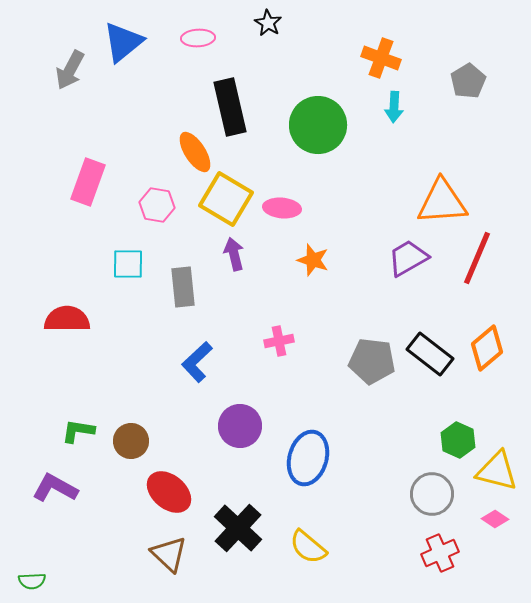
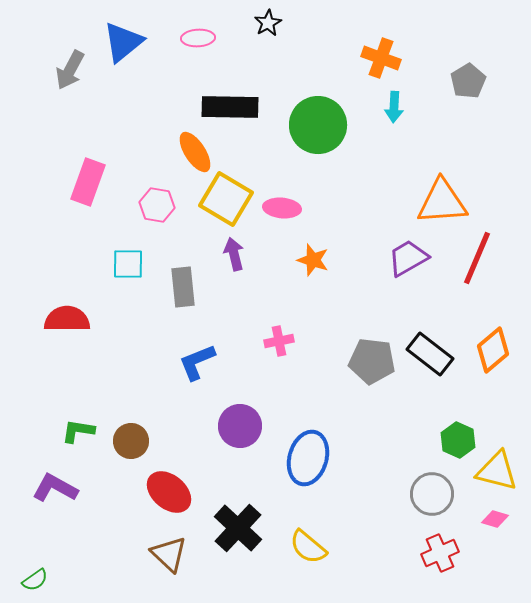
black star at (268, 23): rotated 12 degrees clockwise
black rectangle at (230, 107): rotated 76 degrees counterclockwise
orange diamond at (487, 348): moved 6 px right, 2 px down
blue L-shape at (197, 362): rotated 21 degrees clockwise
pink diamond at (495, 519): rotated 16 degrees counterclockwise
green semicircle at (32, 581): moved 3 px right, 1 px up; rotated 32 degrees counterclockwise
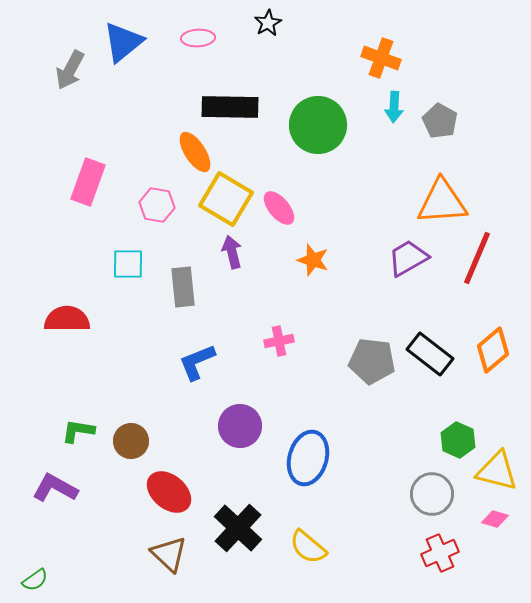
gray pentagon at (468, 81): moved 28 px left, 40 px down; rotated 12 degrees counterclockwise
pink ellipse at (282, 208): moved 3 px left; rotated 45 degrees clockwise
purple arrow at (234, 254): moved 2 px left, 2 px up
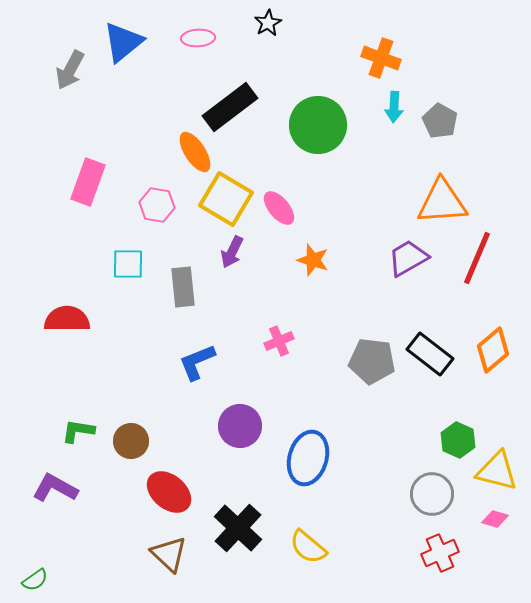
black rectangle at (230, 107): rotated 38 degrees counterclockwise
purple arrow at (232, 252): rotated 140 degrees counterclockwise
pink cross at (279, 341): rotated 12 degrees counterclockwise
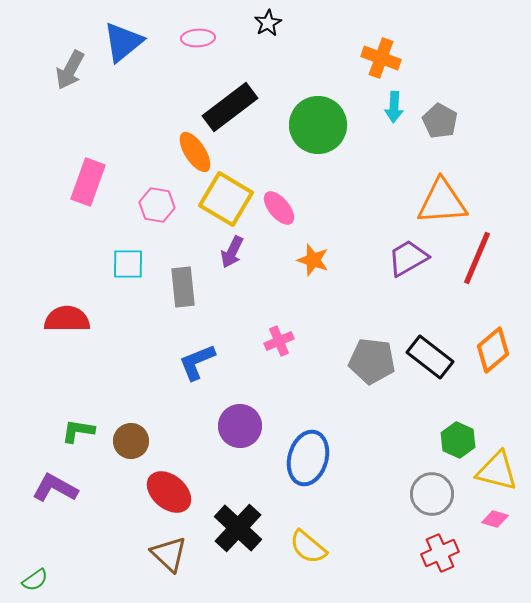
black rectangle at (430, 354): moved 3 px down
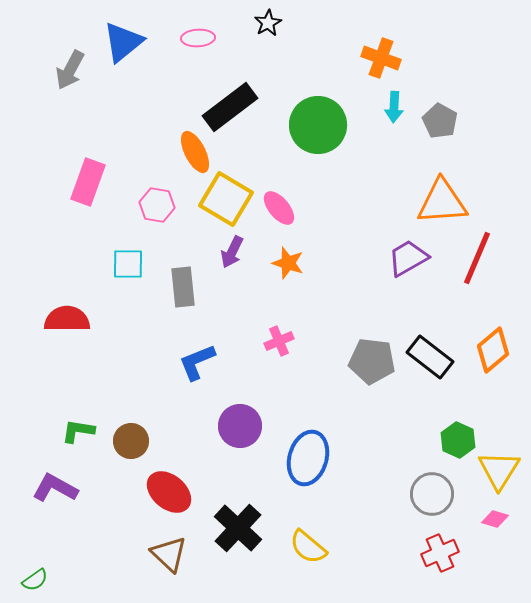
orange ellipse at (195, 152): rotated 6 degrees clockwise
orange star at (313, 260): moved 25 px left, 3 px down
yellow triangle at (497, 471): moved 2 px right, 1 px up; rotated 48 degrees clockwise
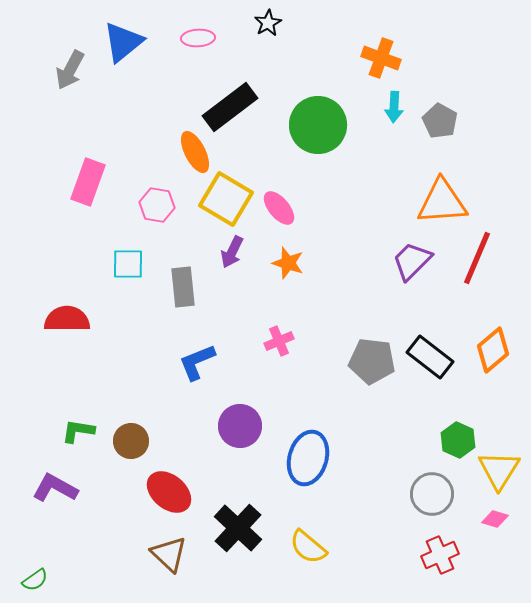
purple trapezoid at (408, 258): moved 4 px right, 3 px down; rotated 15 degrees counterclockwise
red cross at (440, 553): moved 2 px down
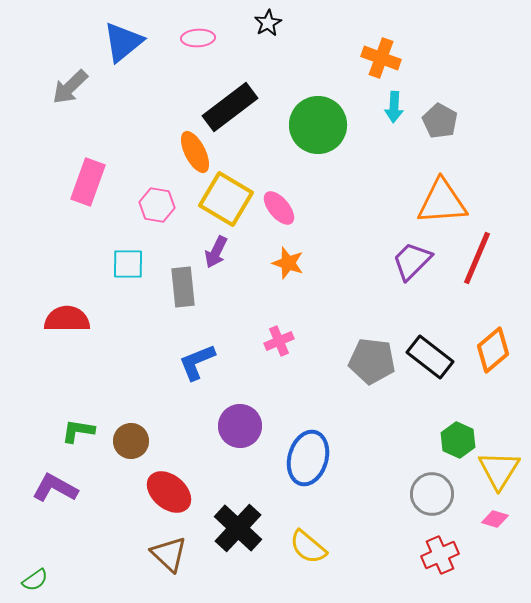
gray arrow at (70, 70): moved 17 px down; rotated 18 degrees clockwise
purple arrow at (232, 252): moved 16 px left
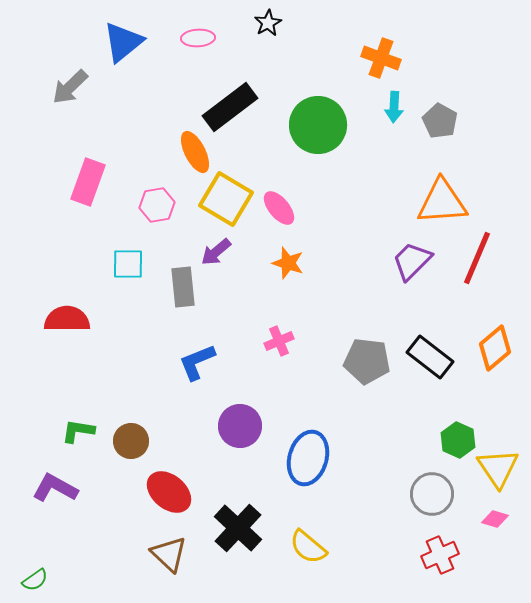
pink hexagon at (157, 205): rotated 20 degrees counterclockwise
purple arrow at (216, 252): rotated 24 degrees clockwise
orange diamond at (493, 350): moved 2 px right, 2 px up
gray pentagon at (372, 361): moved 5 px left
yellow triangle at (499, 470): moved 1 px left, 2 px up; rotated 6 degrees counterclockwise
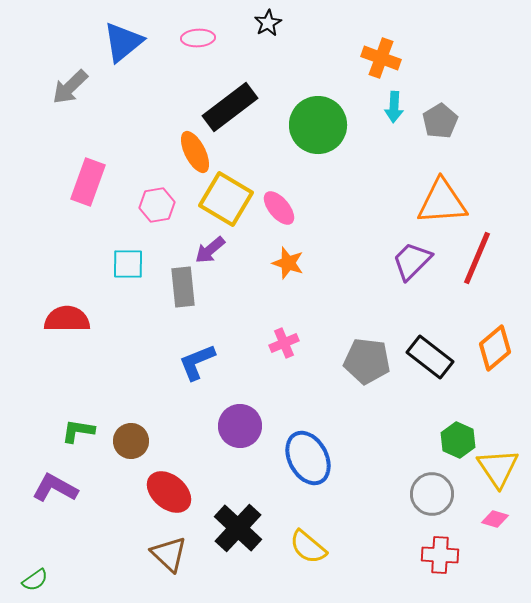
gray pentagon at (440, 121): rotated 12 degrees clockwise
purple arrow at (216, 252): moved 6 px left, 2 px up
pink cross at (279, 341): moved 5 px right, 2 px down
blue ellipse at (308, 458): rotated 44 degrees counterclockwise
red cross at (440, 555): rotated 27 degrees clockwise
